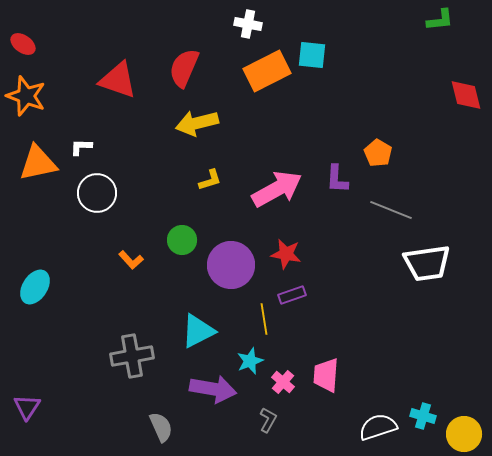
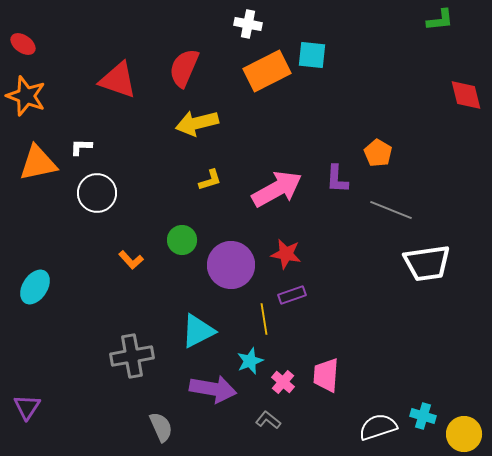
gray L-shape: rotated 80 degrees counterclockwise
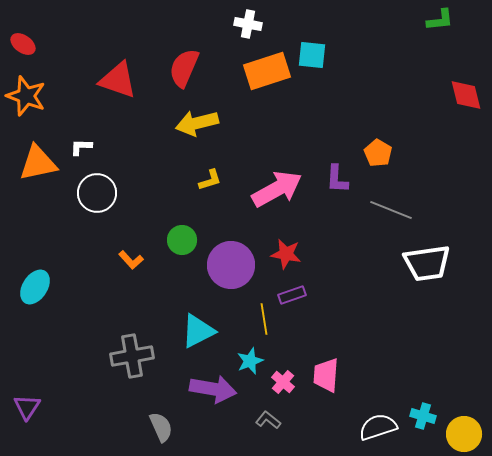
orange rectangle: rotated 9 degrees clockwise
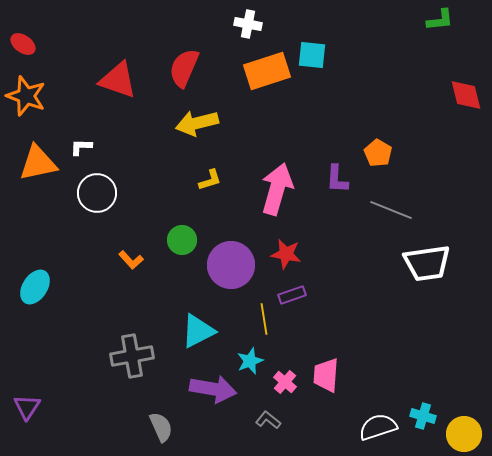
pink arrow: rotated 45 degrees counterclockwise
pink cross: moved 2 px right
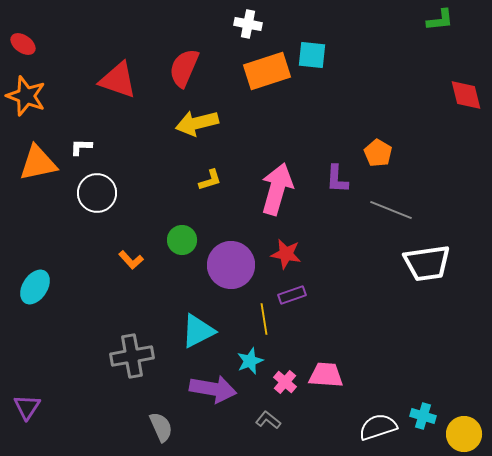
pink trapezoid: rotated 90 degrees clockwise
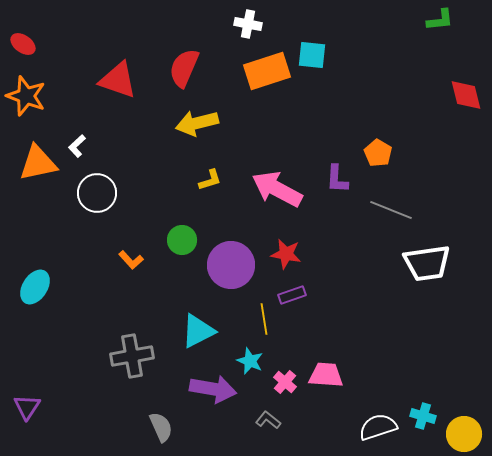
white L-shape: moved 4 px left, 1 px up; rotated 45 degrees counterclockwise
pink arrow: rotated 78 degrees counterclockwise
cyan star: rotated 28 degrees counterclockwise
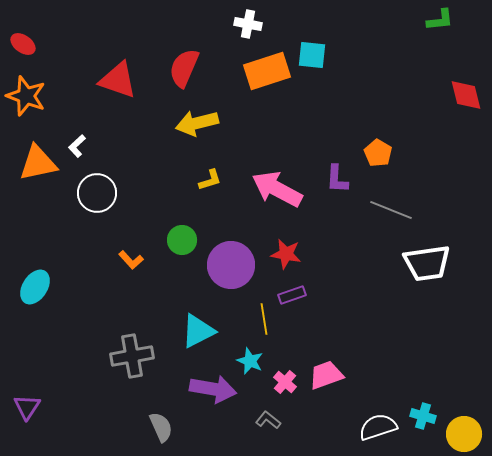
pink trapezoid: rotated 24 degrees counterclockwise
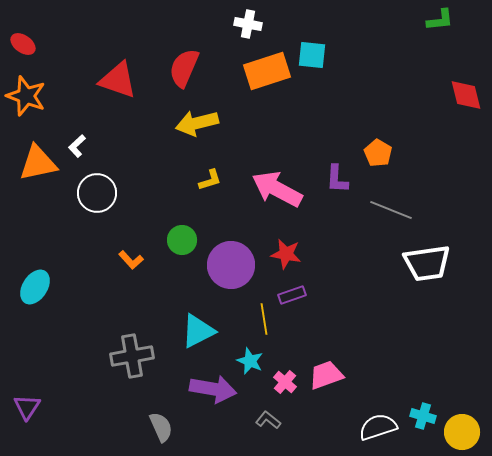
yellow circle: moved 2 px left, 2 px up
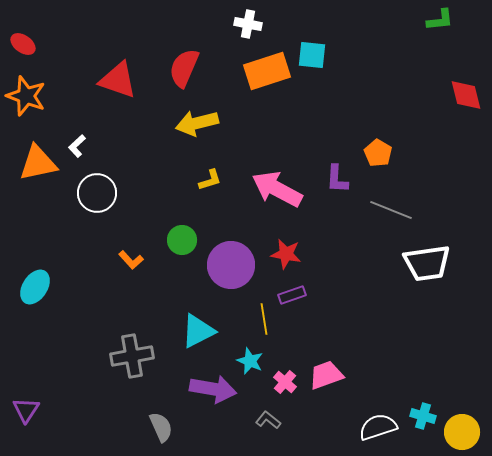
purple triangle: moved 1 px left, 3 px down
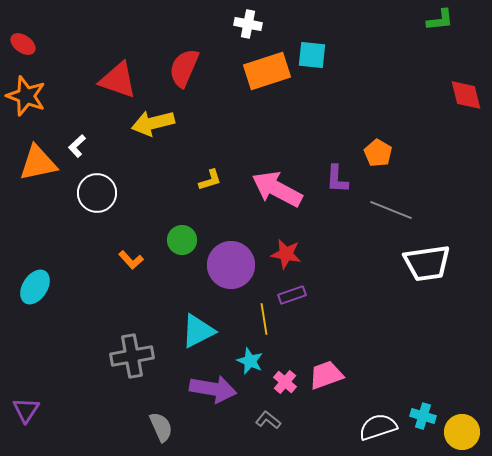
yellow arrow: moved 44 px left
